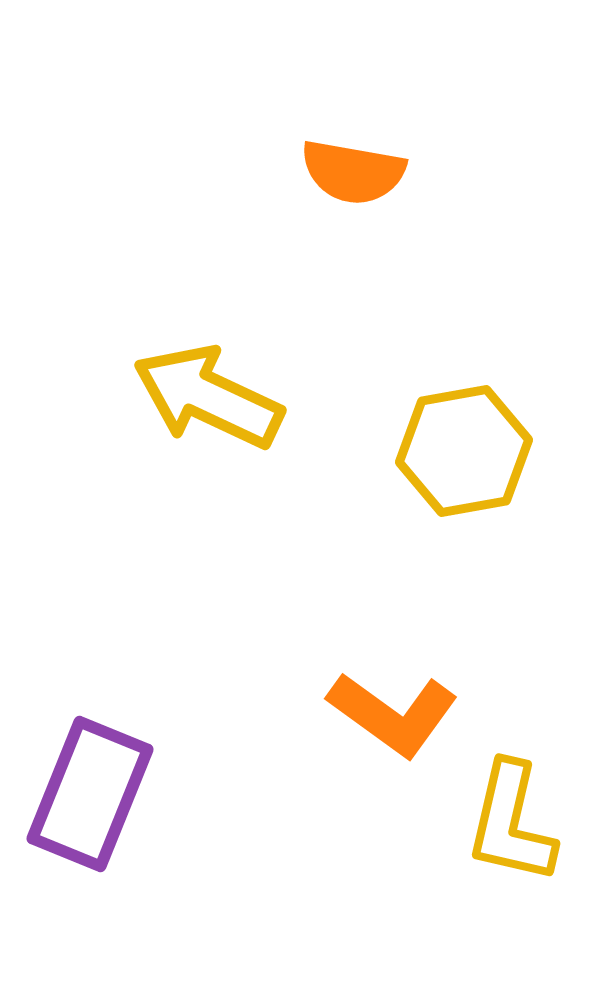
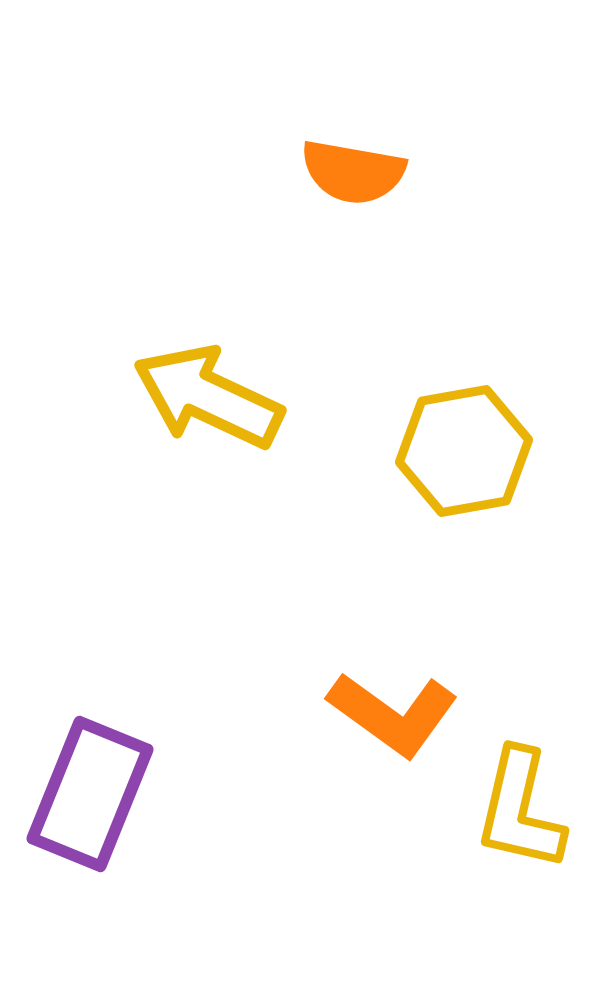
yellow L-shape: moved 9 px right, 13 px up
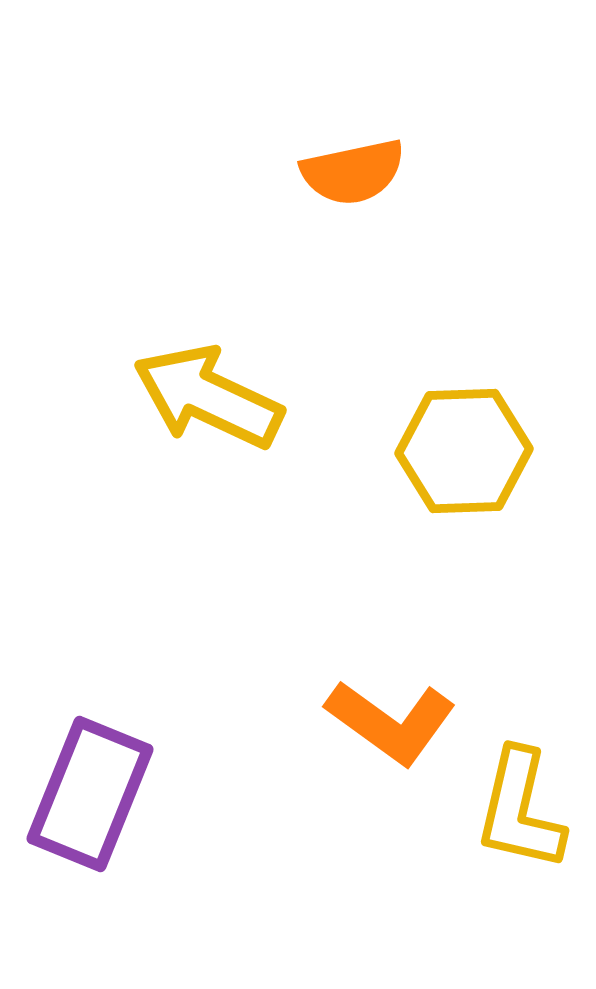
orange semicircle: rotated 22 degrees counterclockwise
yellow hexagon: rotated 8 degrees clockwise
orange L-shape: moved 2 px left, 8 px down
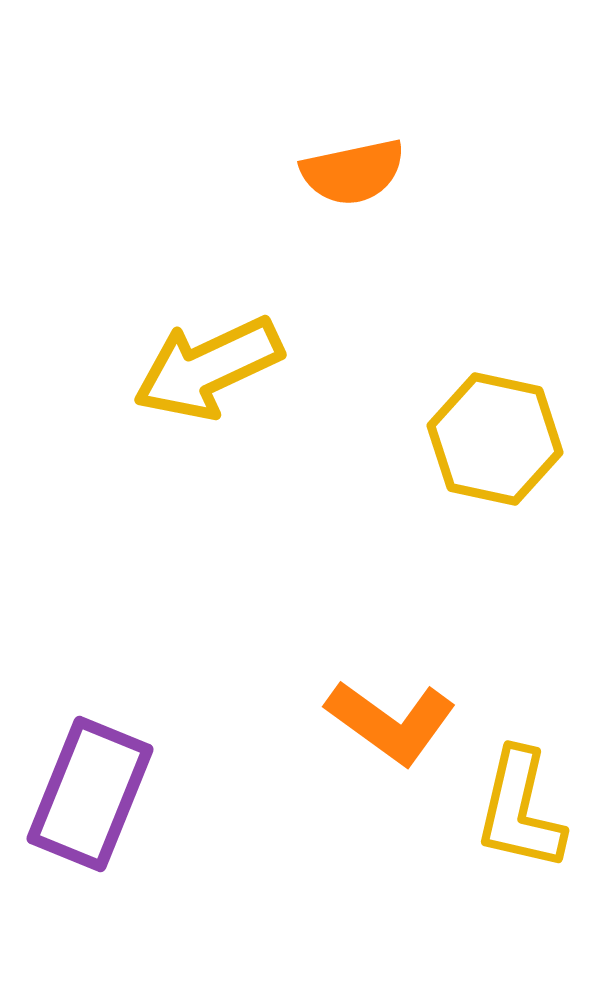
yellow arrow: moved 29 px up; rotated 50 degrees counterclockwise
yellow hexagon: moved 31 px right, 12 px up; rotated 14 degrees clockwise
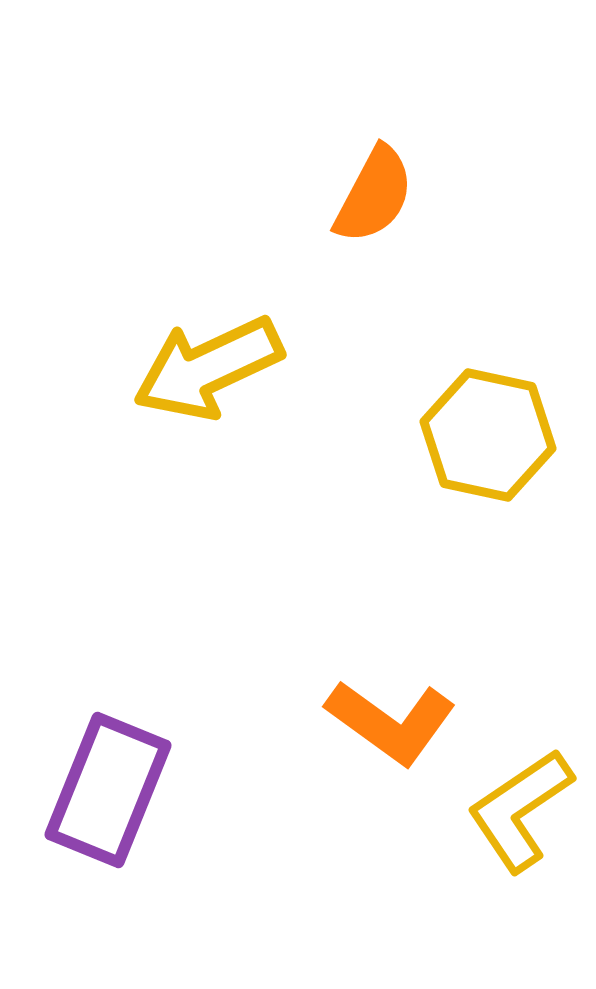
orange semicircle: moved 21 px right, 23 px down; rotated 50 degrees counterclockwise
yellow hexagon: moved 7 px left, 4 px up
purple rectangle: moved 18 px right, 4 px up
yellow L-shape: rotated 43 degrees clockwise
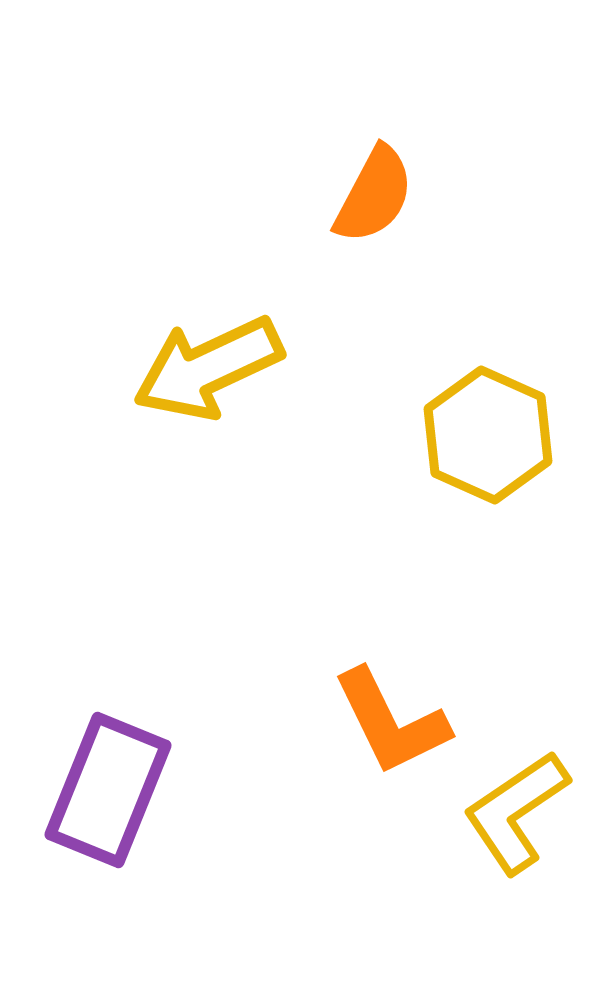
yellow hexagon: rotated 12 degrees clockwise
orange L-shape: rotated 28 degrees clockwise
yellow L-shape: moved 4 px left, 2 px down
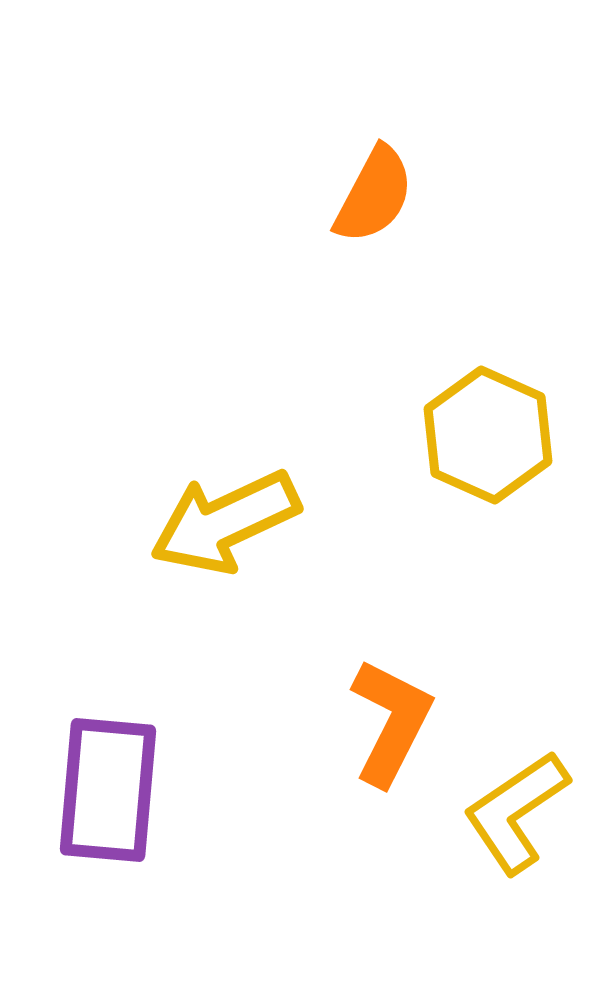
yellow arrow: moved 17 px right, 154 px down
orange L-shape: rotated 127 degrees counterclockwise
purple rectangle: rotated 17 degrees counterclockwise
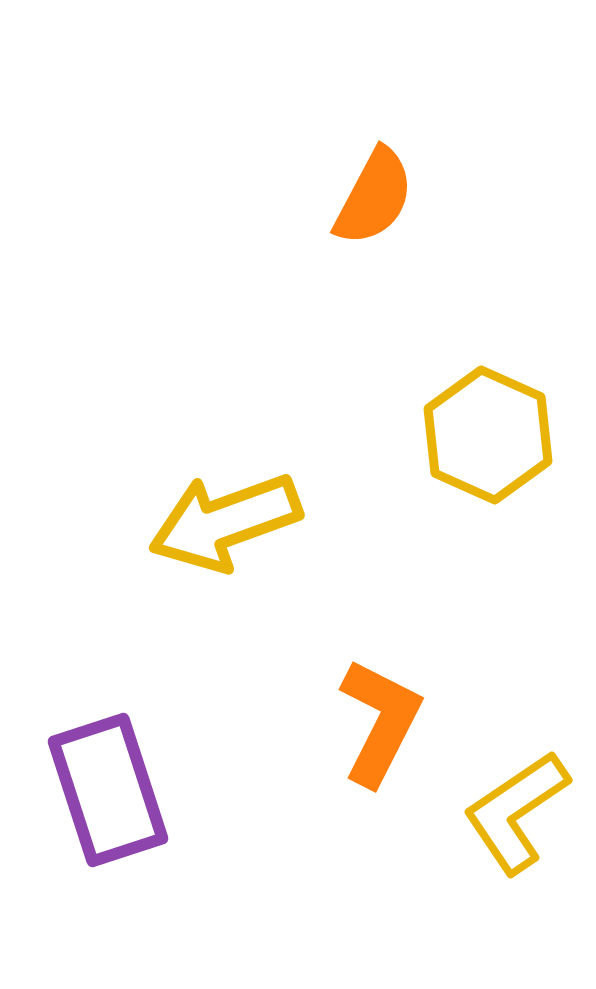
orange semicircle: moved 2 px down
yellow arrow: rotated 5 degrees clockwise
orange L-shape: moved 11 px left
purple rectangle: rotated 23 degrees counterclockwise
